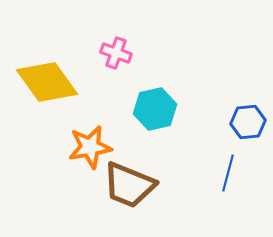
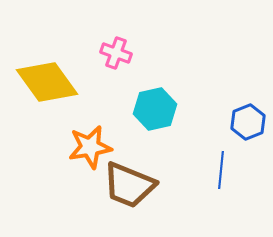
blue hexagon: rotated 16 degrees counterclockwise
blue line: moved 7 px left, 3 px up; rotated 9 degrees counterclockwise
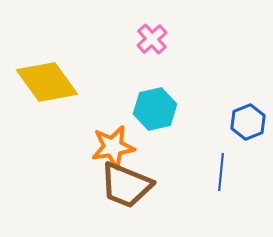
pink cross: moved 36 px right, 14 px up; rotated 28 degrees clockwise
orange star: moved 23 px right
blue line: moved 2 px down
brown trapezoid: moved 3 px left
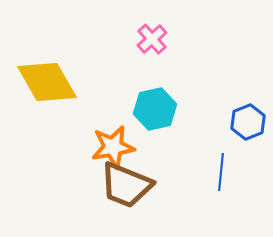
yellow diamond: rotated 6 degrees clockwise
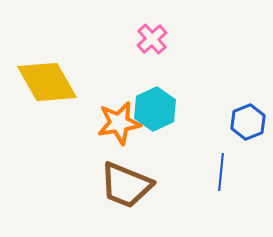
cyan hexagon: rotated 12 degrees counterclockwise
orange star: moved 6 px right, 24 px up
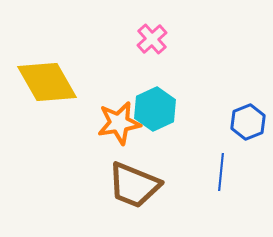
brown trapezoid: moved 8 px right
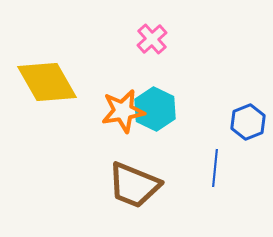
cyan hexagon: rotated 9 degrees counterclockwise
orange star: moved 4 px right, 12 px up
blue line: moved 6 px left, 4 px up
